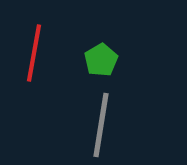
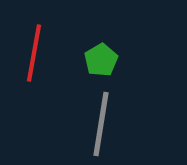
gray line: moved 1 px up
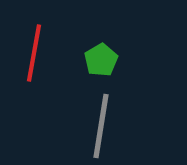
gray line: moved 2 px down
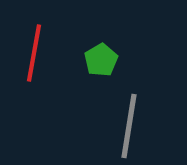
gray line: moved 28 px right
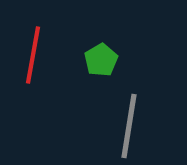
red line: moved 1 px left, 2 px down
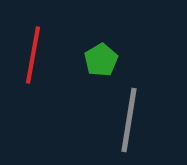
gray line: moved 6 px up
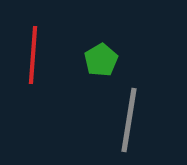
red line: rotated 6 degrees counterclockwise
